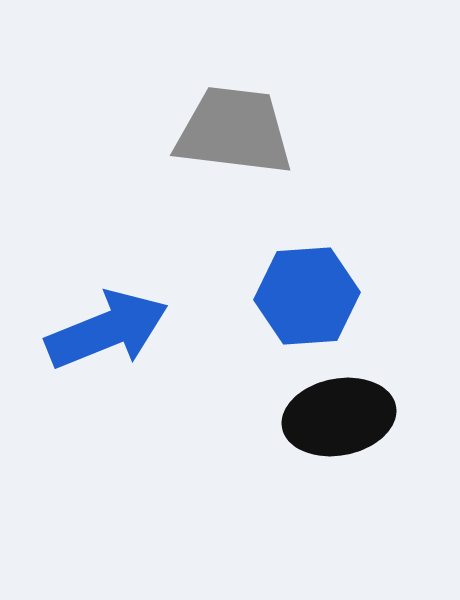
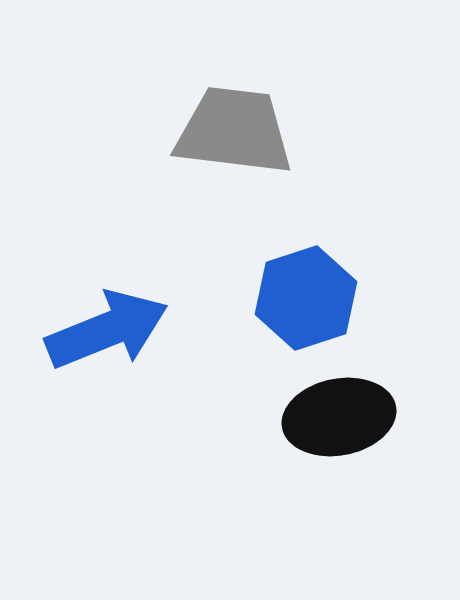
blue hexagon: moved 1 px left, 2 px down; rotated 14 degrees counterclockwise
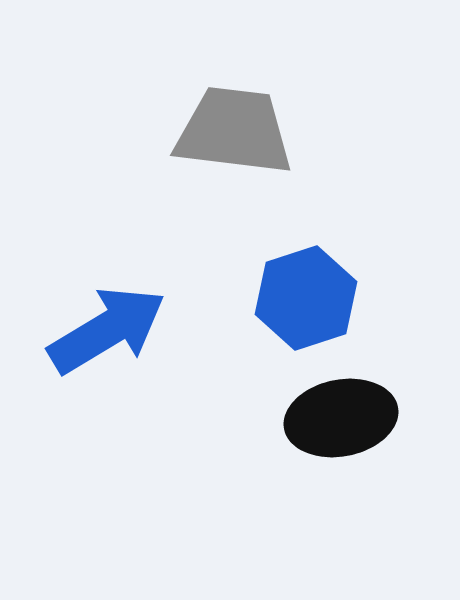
blue arrow: rotated 9 degrees counterclockwise
black ellipse: moved 2 px right, 1 px down
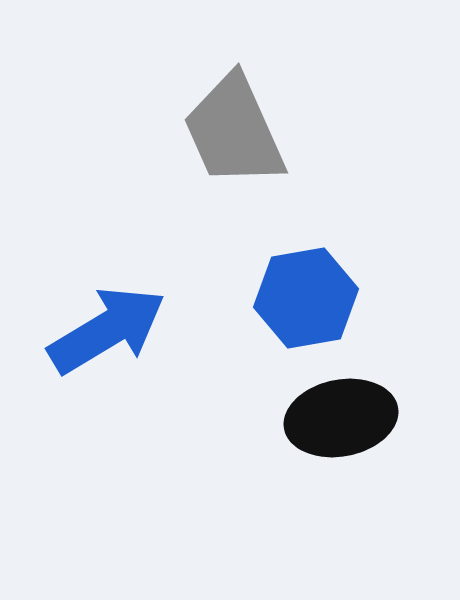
gray trapezoid: rotated 121 degrees counterclockwise
blue hexagon: rotated 8 degrees clockwise
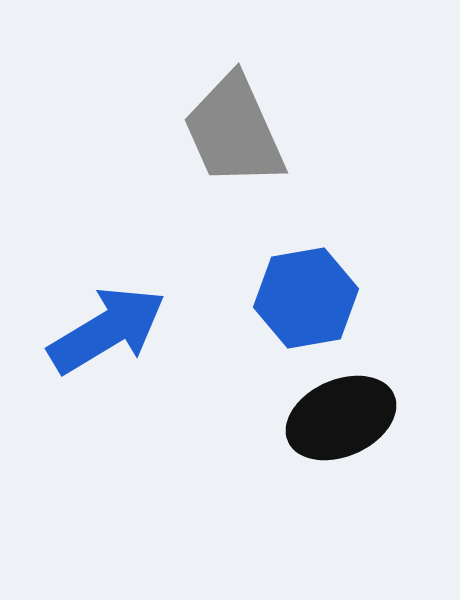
black ellipse: rotated 13 degrees counterclockwise
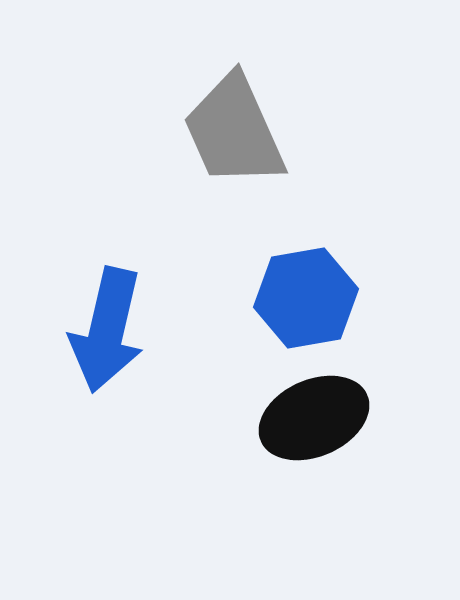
blue arrow: rotated 134 degrees clockwise
black ellipse: moved 27 px left
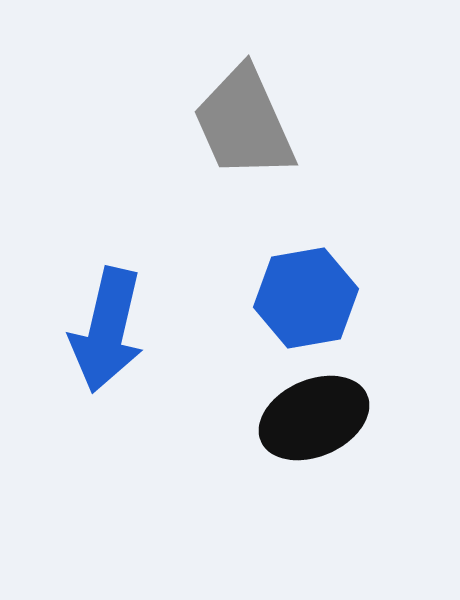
gray trapezoid: moved 10 px right, 8 px up
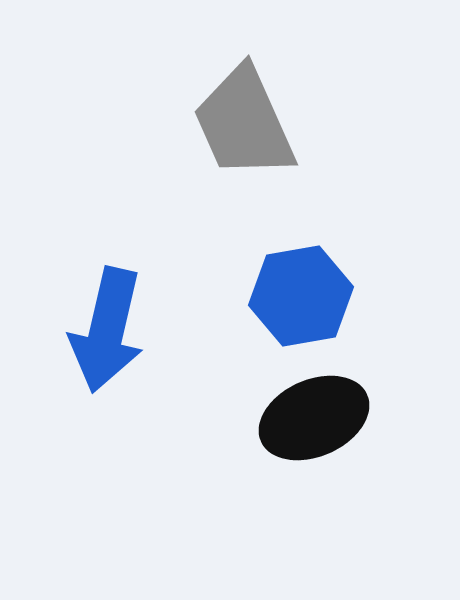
blue hexagon: moved 5 px left, 2 px up
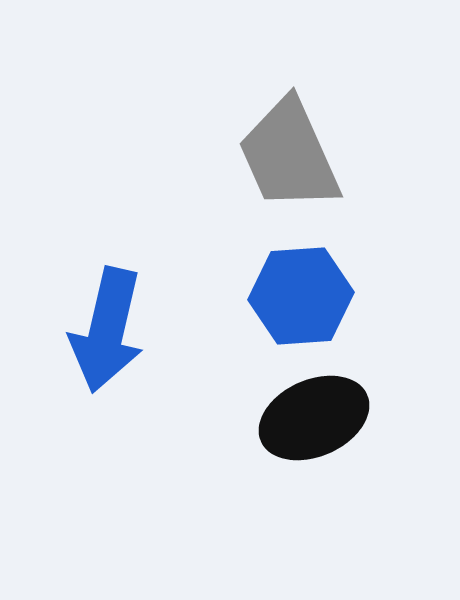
gray trapezoid: moved 45 px right, 32 px down
blue hexagon: rotated 6 degrees clockwise
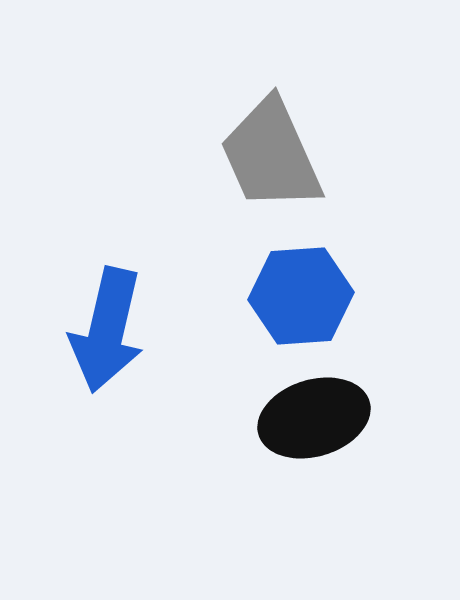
gray trapezoid: moved 18 px left
black ellipse: rotated 7 degrees clockwise
